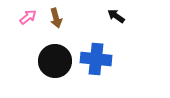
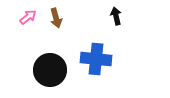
black arrow: rotated 42 degrees clockwise
black circle: moved 5 px left, 9 px down
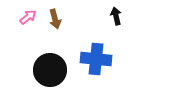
brown arrow: moved 1 px left, 1 px down
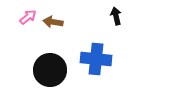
brown arrow: moved 2 px left, 3 px down; rotated 114 degrees clockwise
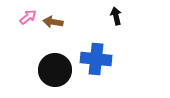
black circle: moved 5 px right
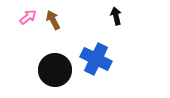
brown arrow: moved 2 px up; rotated 54 degrees clockwise
blue cross: rotated 20 degrees clockwise
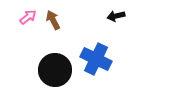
black arrow: rotated 90 degrees counterclockwise
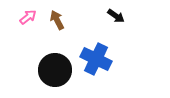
black arrow: rotated 132 degrees counterclockwise
brown arrow: moved 4 px right
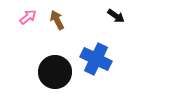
black circle: moved 2 px down
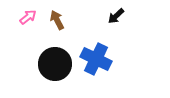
black arrow: rotated 102 degrees clockwise
black circle: moved 8 px up
